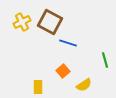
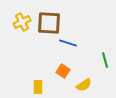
brown square: moved 1 px left, 1 px down; rotated 25 degrees counterclockwise
orange square: rotated 16 degrees counterclockwise
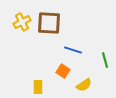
blue line: moved 5 px right, 7 px down
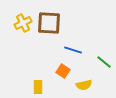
yellow cross: moved 1 px right, 1 px down
green line: moved 1 px left, 2 px down; rotated 35 degrees counterclockwise
yellow semicircle: rotated 21 degrees clockwise
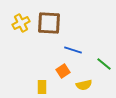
yellow cross: moved 2 px left
green line: moved 2 px down
orange square: rotated 24 degrees clockwise
yellow rectangle: moved 4 px right
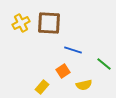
yellow rectangle: rotated 40 degrees clockwise
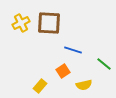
yellow rectangle: moved 2 px left, 1 px up
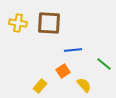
yellow cross: moved 3 px left; rotated 36 degrees clockwise
blue line: rotated 24 degrees counterclockwise
yellow semicircle: rotated 119 degrees counterclockwise
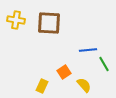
yellow cross: moved 2 px left, 3 px up
blue line: moved 15 px right
green line: rotated 21 degrees clockwise
orange square: moved 1 px right, 1 px down
yellow rectangle: moved 2 px right; rotated 16 degrees counterclockwise
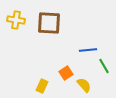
green line: moved 2 px down
orange square: moved 2 px right, 1 px down
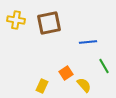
brown square: rotated 15 degrees counterclockwise
blue line: moved 8 px up
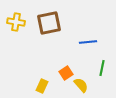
yellow cross: moved 2 px down
green line: moved 2 px left, 2 px down; rotated 42 degrees clockwise
yellow semicircle: moved 3 px left
